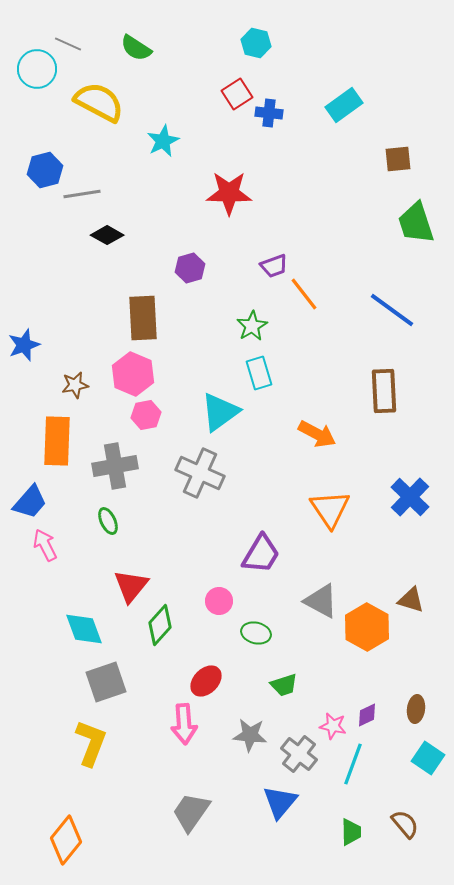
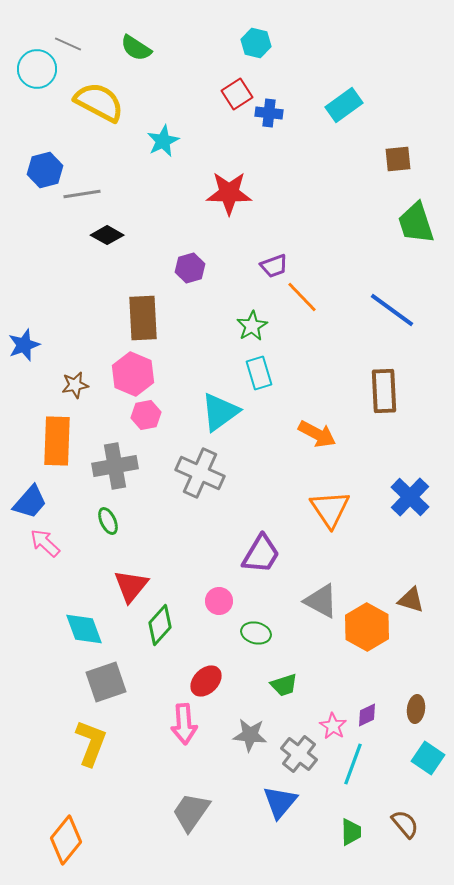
orange line at (304, 294): moved 2 px left, 3 px down; rotated 6 degrees counterclockwise
pink arrow at (45, 545): moved 2 px up; rotated 20 degrees counterclockwise
pink star at (333, 726): rotated 20 degrees clockwise
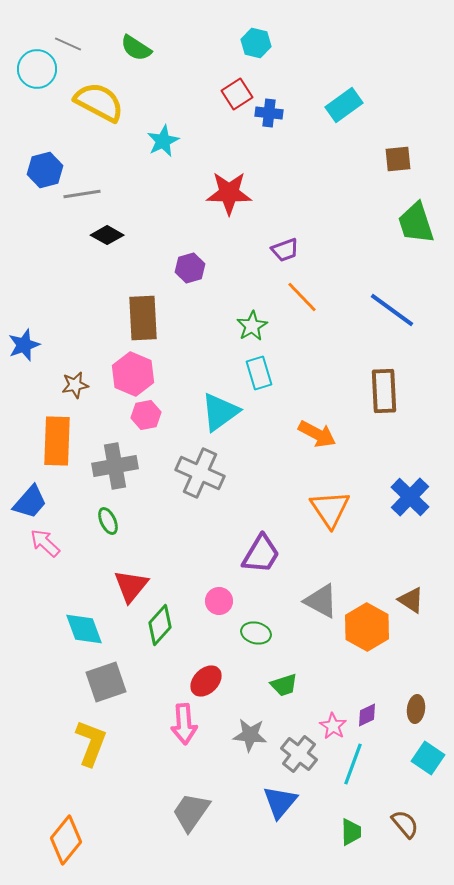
purple trapezoid at (274, 266): moved 11 px right, 16 px up
brown triangle at (411, 600): rotated 16 degrees clockwise
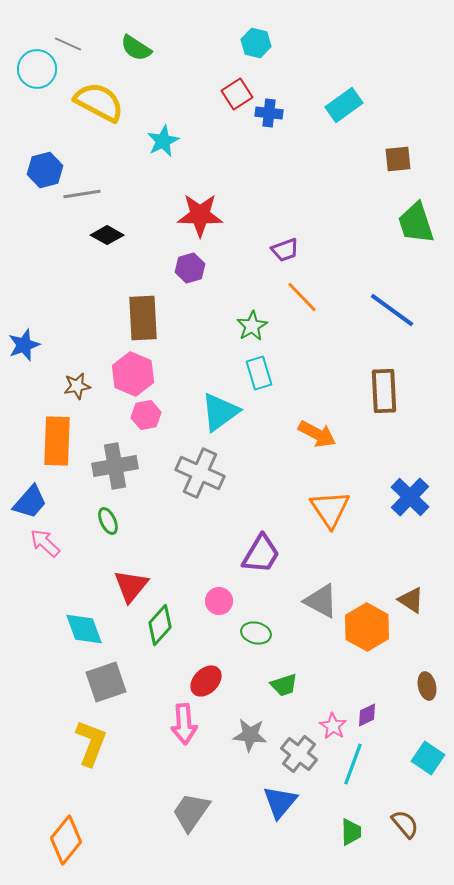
red star at (229, 193): moved 29 px left, 22 px down
brown star at (75, 385): moved 2 px right, 1 px down
brown ellipse at (416, 709): moved 11 px right, 23 px up; rotated 20 degrees counterclockwise
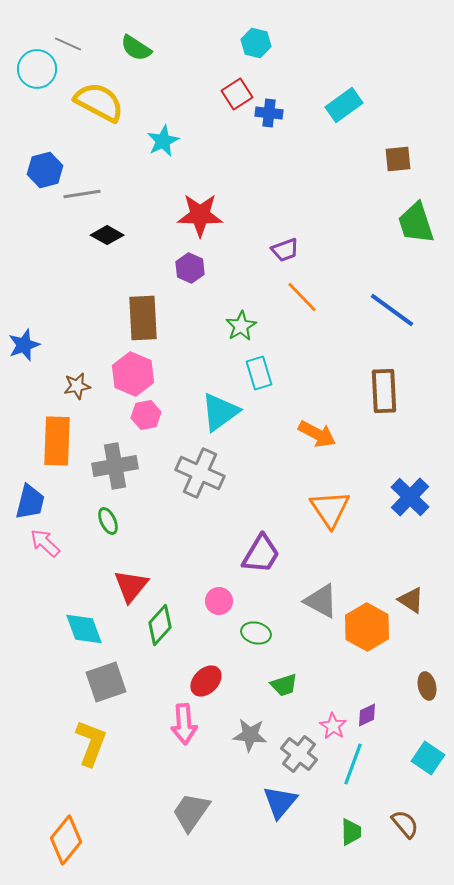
purple hexagon at (190, 268): rotated 20 degrees counterclockwise
green star at (252, 326): moved 11 px left
blue trapezoid at (30, 502): rotated 27 degrees counterclockwise
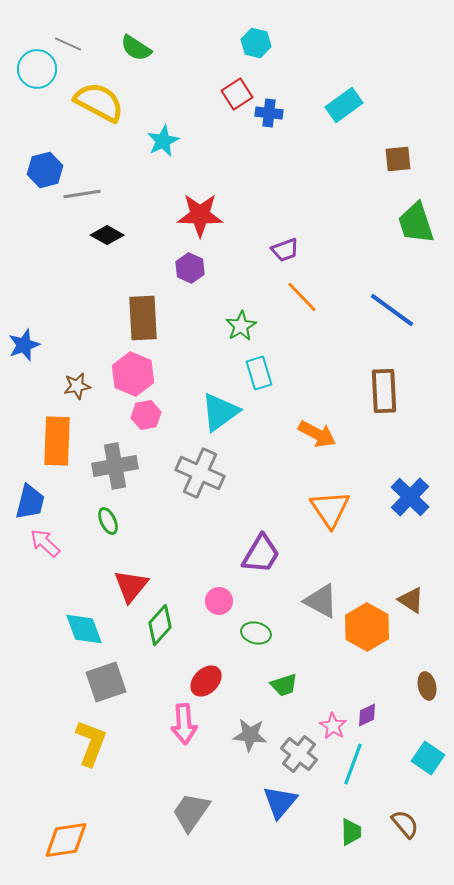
orange diamond at (66, 840): rotated 42 degrees clockwise
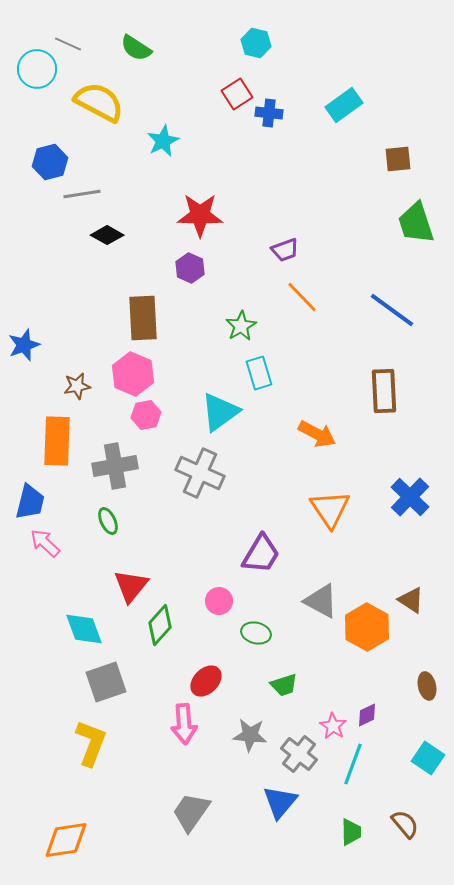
blue hexagon at (45, 170): moved 5 px right, 8 px up
